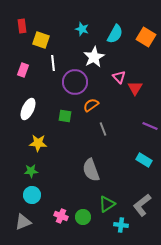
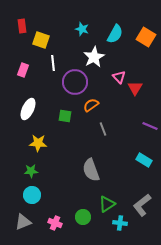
pink cross: moved 6 px left, 7 px down
cyan cross: moved 1 px left, 2 px up
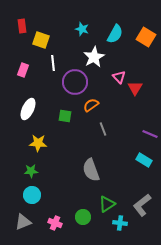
purple line: moved 8 px down
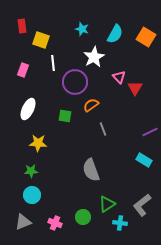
purple line: moved 2 px up; rotated 49 degrees counterclockwise
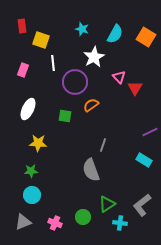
gray line: moved 16 px down; rotated 40 degrees clockwise
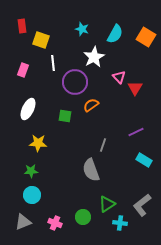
purple line: moved 14 px left
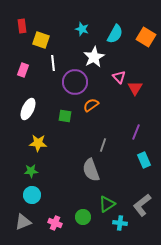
purple line: rotated 42 degrees counterclockwise
cyan rectangle: rotated 35 degrees clockwise
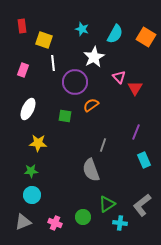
yellow square: moved 3 px right
